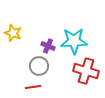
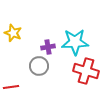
cyan star: moved 1 px right, 1 px down
purple cross: moved 1 px down; rotated 32 degrees counterclockwise
red line: moved 22 px left
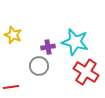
yellow star: moved 2 px down
cyan star: rotated 16 degrees clockwise
red cross: moved 1 px down; rotated 15 degrees clockwise
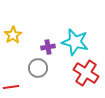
yellow star: rotated 18 degrees clockwise
gray circle: moved 1 px left, 2 px down
red cross: moved 1 px down
